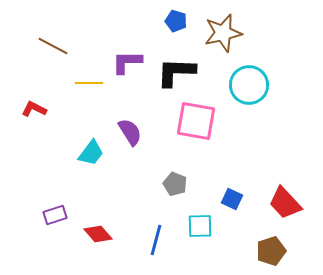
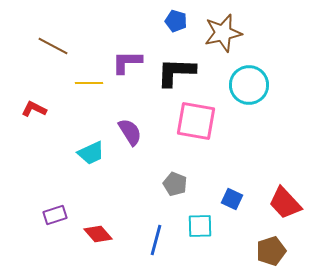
cyan trapezoid: rotated 28 degrees clockwise
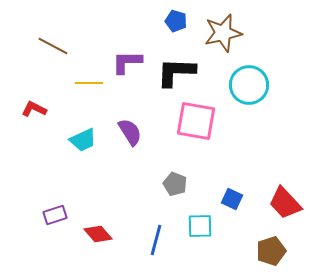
cyan trapezoid: moved 8 px left, 13 px up
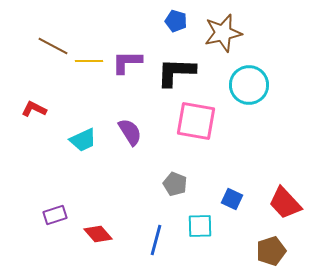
yellow line: moved 22 px up
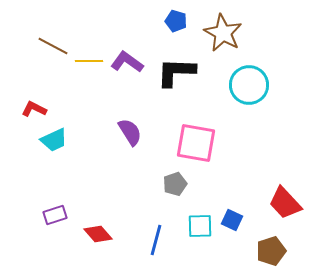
brown star: rotated 30 degrees counterclockwise
purple L-shape: rotated 36 degrees clockwise
pink square: moved 22 px down
cyan trapezoid: moved 29 px left
gray pentagon: rotated 30 degrees clockwise
blue square: moved 21 px down
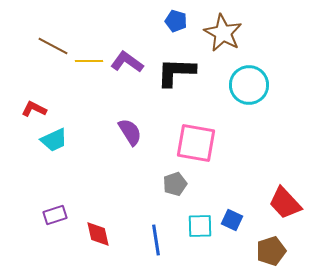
red diamond: rotated 28 degrees clockwise
blue line: rotated 24 degrees counterclockwise
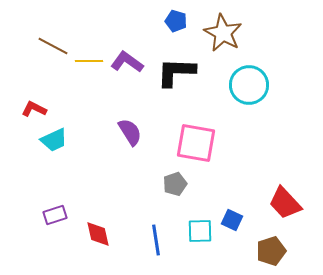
cyan square: moved 5 px down
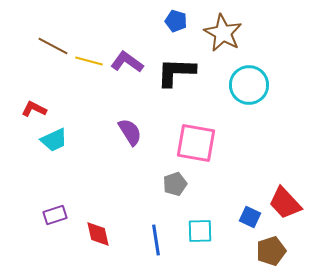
yellow line: rotated 16 degrees clockwise
blue square: moved 18 px right, 3 px up
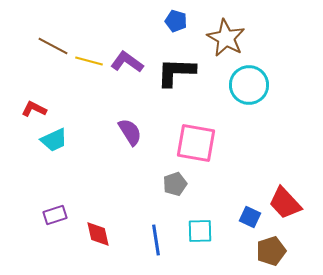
brown star: moved 3 px right, 5 px down
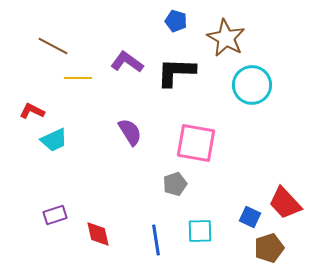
yellow line: moved 11 px left, 17 px down; rotated 16 degrees counterclockwise
cyan circle: moved 3 px right
red L-shape: moved 2 px left, 2 px down
brown pentagon: moved 2 px left, 3 px up
